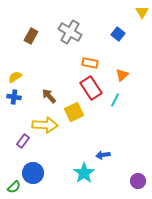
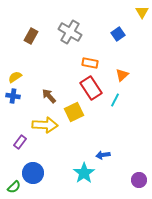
blue square: rotated 16 degrees clockwise
blue cross: moved 1 px left, 1 px up
purple rectangle: moved 3 px left, 1 px down
purple circle: moved 1 px right, 1 px up
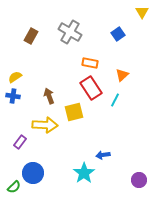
brown arrow: rotated 21 degrees clockwise
yellow square: rotated 12 degrees clockwise
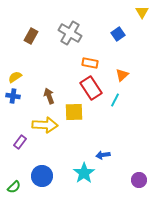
gray cross: moved 1 px down
yellow square: rotated 12 degrees clockwise
blue circle: moved 9 px right, 3 px down
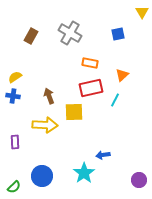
blue square: rotated 24 degrees clockwise
red rectangle: rotated 70 degrees counterclockwise
purple rectangle: moved 5 px left; rotated 40 degrees counterclockwise
